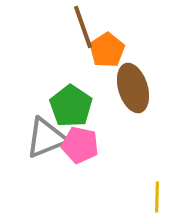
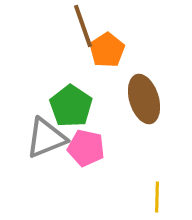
brown line: moved 1 px up
brown ellipse: moved 11 px right, 11 px down
pink pentagon: moved 6 px right, 3 px down
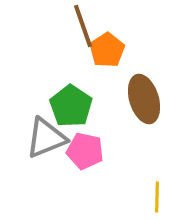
pink pentagon: moved 1 px left, 3 px down
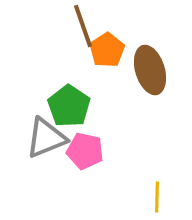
brown ellipse: moved 6 px right, 29 px up
green pentagon: moved 2 px left
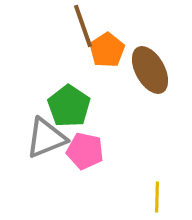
brown ellipse: rotated 12 degrees counterclockwise
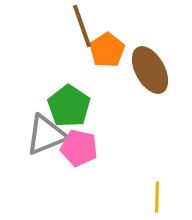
brown line: moved 1 px left
gray triangle: moved 3 px up
pink pentagon: moved 6 px left, 3 px up
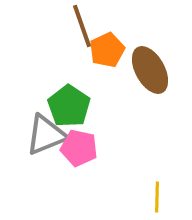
orange pentagon: rotated 8 degrees clockwise
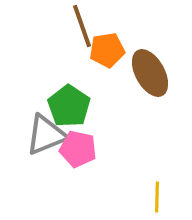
orange pentagon: rotated 16 degrees clockwise
brown ellipse: moved 3 px down
pink pentagon: moved 1 px left, 1 px down
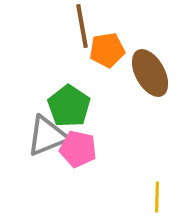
brown line: rotated 9 degrees clockwise
gray triangle: moved 1 px right, 1 px down
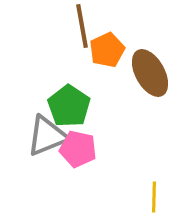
orange pentagon: rotated 16 degrees counterclockwise
yellow line: moved 3 px left
